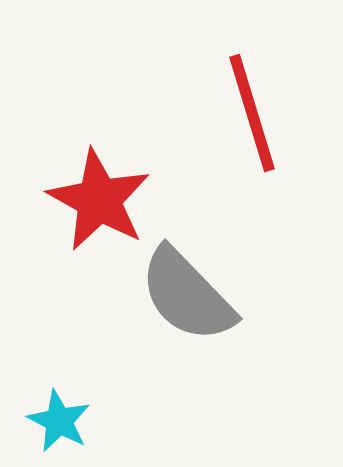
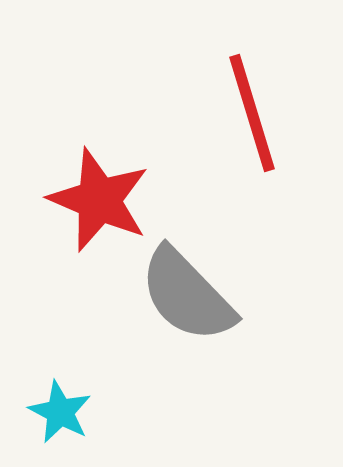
red star: rotated 6 degrees counterclockwise
cyan star: moved 1 px right, 9 px up
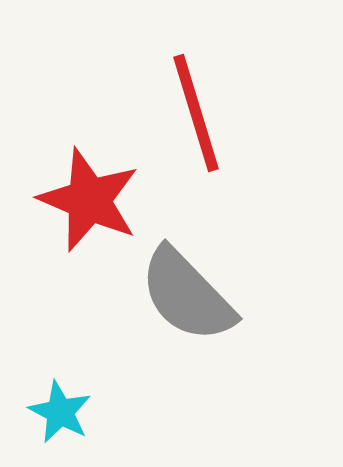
red line: moved 56 px left
red star: moved 10 px left
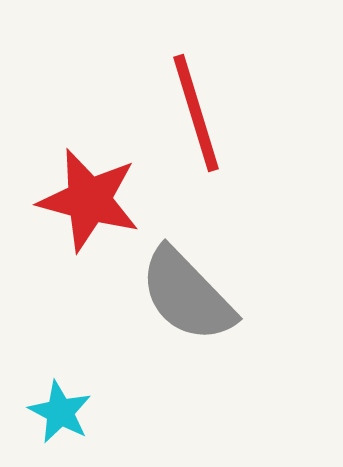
red star: rotated 8 degrees counterclockwise
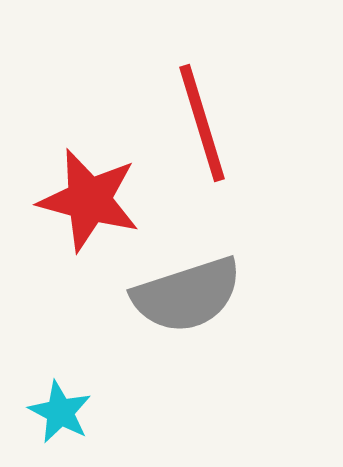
red line: moved 6 px right, 10 px down
gray semicircle: rotated 64 degrees counterclockwise
